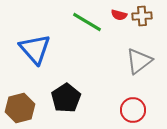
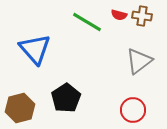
brown cross: rotated 12 degrees clockwise
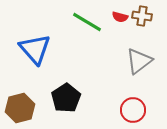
red semicircle: moved 1 px right, 2 px down
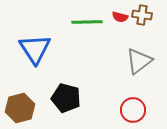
brown cross: moved 1 px up
green line: rotated 32 degrees counterclockwise
blue triangle: rotated 8 degrees clockwise
black pentagon: rotated 24 degrees counterclockwise
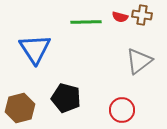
green line: moved 1 px left
red circle: moved 11 px left
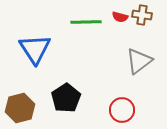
black pentagon: rotated 24 degrees clockwise
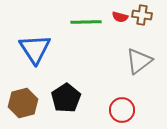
brown hexagon: moved 3 px right, 5 px up
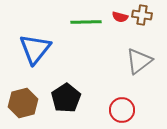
blue triangle: rotated 12 degrees clockwise
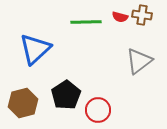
blue triangle: rotated 8 degrees clockwise
black pentagon: moved 3 px up
red circle: moved 24 px left
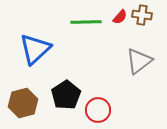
red semicircle: rotated 63 degrees counterclockwise
